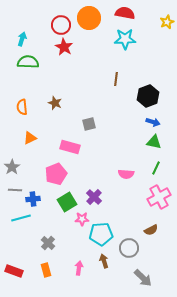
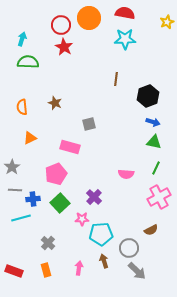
green square: moved 7 px left, 1 px down; rotated 12 degrees counterclockwise
gray arrow: moved 6 px left, 7 px up
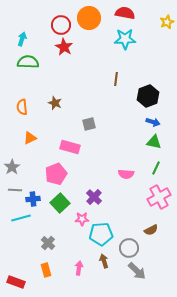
red rectangle: moved 2 px right, 11 px down
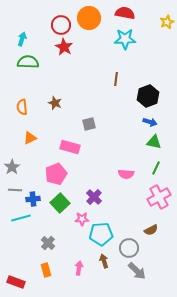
blue arrow: moved 3 px left
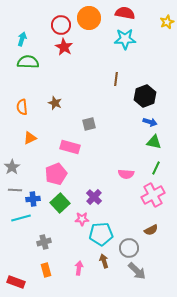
black hexagon: moved 3 px left
pink cross: moved 6 px left, 2 px up
gray cross: moved 4 px left, 1 px up; rotated 32 degrees clockwise
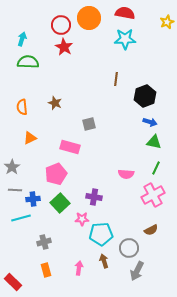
purple cross: rotated 35 degrees counterclockwise
gray arrow: rotated 72 degrees clockwise
red rectangle: moved 3 px left; rotated 24 degrees clockwise
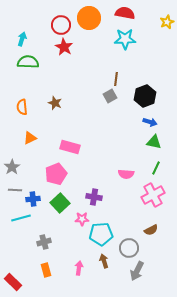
gray square: moved 21 px right, 28 px up; rotated 16 degrees counterclockwise
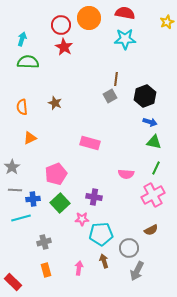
pink rectangle: moved 20 px right, 4 px up
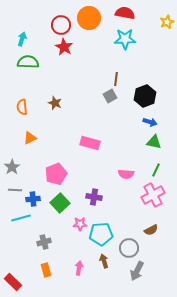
green line: moved 2 px down
pink star: moved 2 px left, 5 px down
